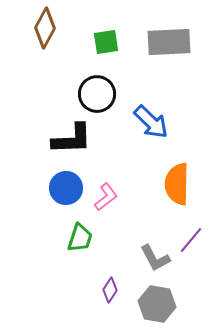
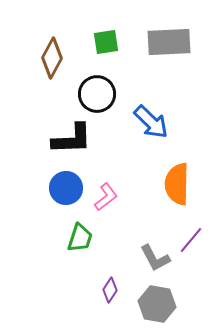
brown diamond: moved 7 px right, 30 px down
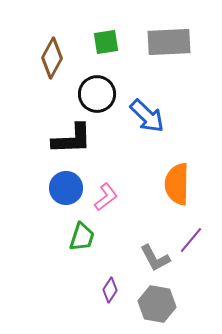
blue arrow: moved 4 px left, 6 px up
green trapezoid: moved 2 px right, 1 px up
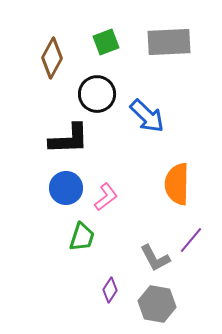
green square: rotated 12 degrees counterclockwise
black L-shape: moved 3 px left
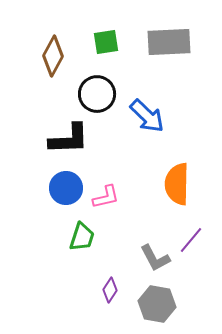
green square: rotated 12 degrees clockwise
brown diamond: moved 1 px right, 2 px up
pink L-shape: rotated 24 degrees clockwise
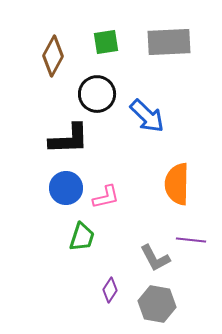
purple line: rotated 56 degrees clockwise
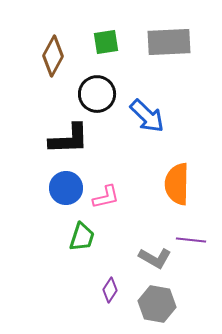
gray L-shape: rotated 32 degrees counterclockwise
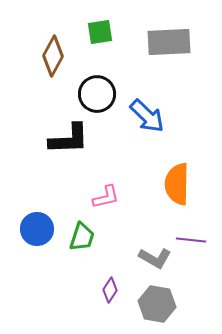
green square: moved 6 px left, 10 px up
blue circle: moved 29 px left, 41 px down
